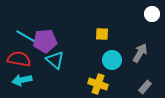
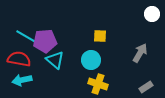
yellow square: moved 2 px left, 2 px down
cyan circle: moved 21 px left
gray rectangle: moved 1 px right; rotated 16 degrees clockwise
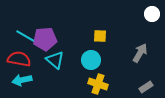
purple pentagon: moved 2 px up
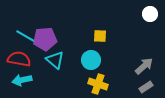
white circle: moved 2 px left
gray arrow: moved 4 px right, 13 px down; rotated 18 degrees clockwise
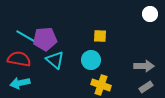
gray arrow: rotated 42 degrees clockwise
cyan arrow: moved 2 px left, 3 px down
yellow cross: moved 3 px right, 1 px down
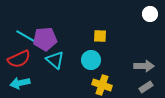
red semicircle: rotated 145 degrees clockwise
yellow cross: moved 1 px right
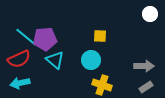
cyan line: moved 1 px left; rotated 10 degrees clockwise
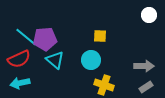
white circle: moved 1 px left, 1 px down
yellow cross: moved 2 px right
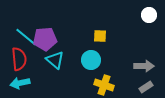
red semicircle: rotated 70 degrees counterclockwise
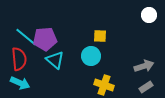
cyan circle: moved 4 px up
gray arrow: rotated 18 degrees counterclockwise
cyan arrow: rotated 144 degrees counterclockwise
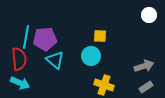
cyan line: rotated 60 degrees clockwise
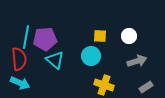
white circle: moved 20 px left, 21 px down
gray arrow: moved 7 px left, 5 px up
